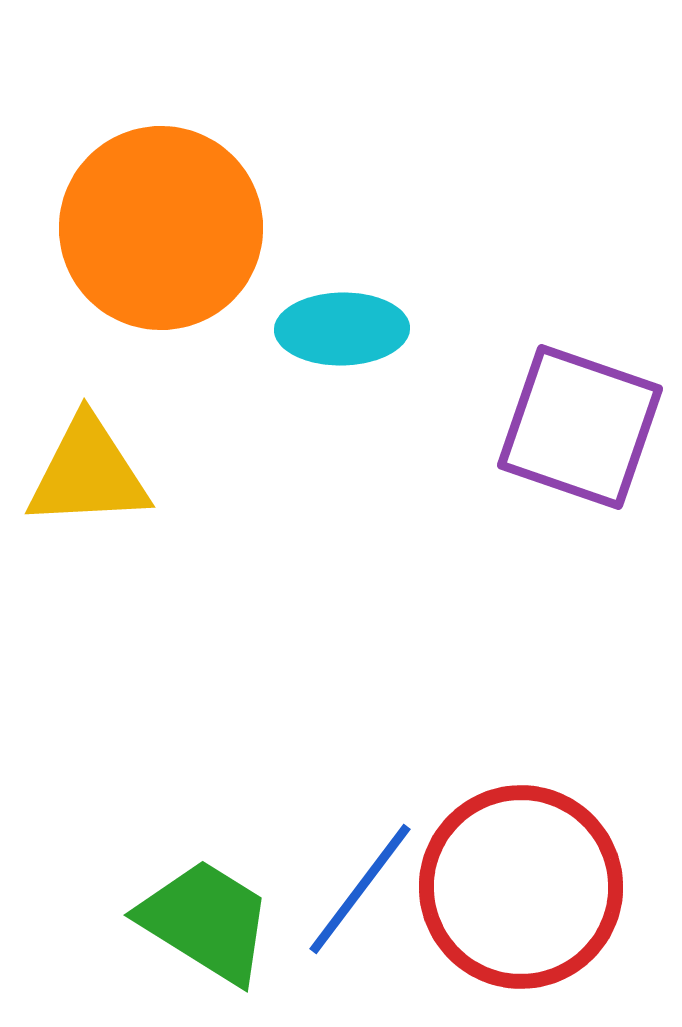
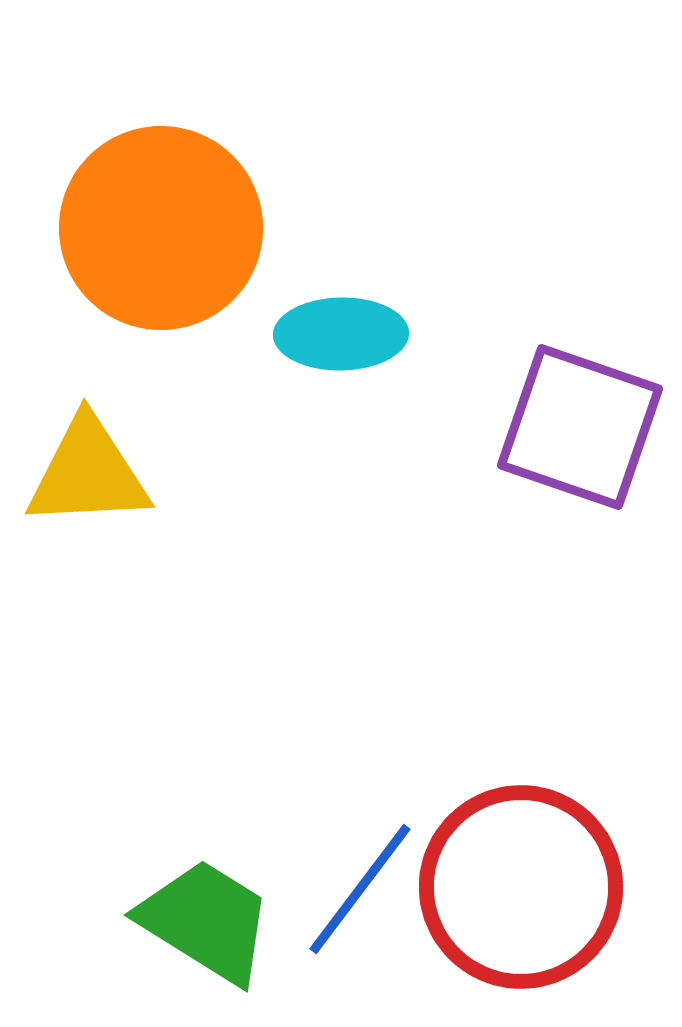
cyan ellipse: moved 1 px left, 5 px down
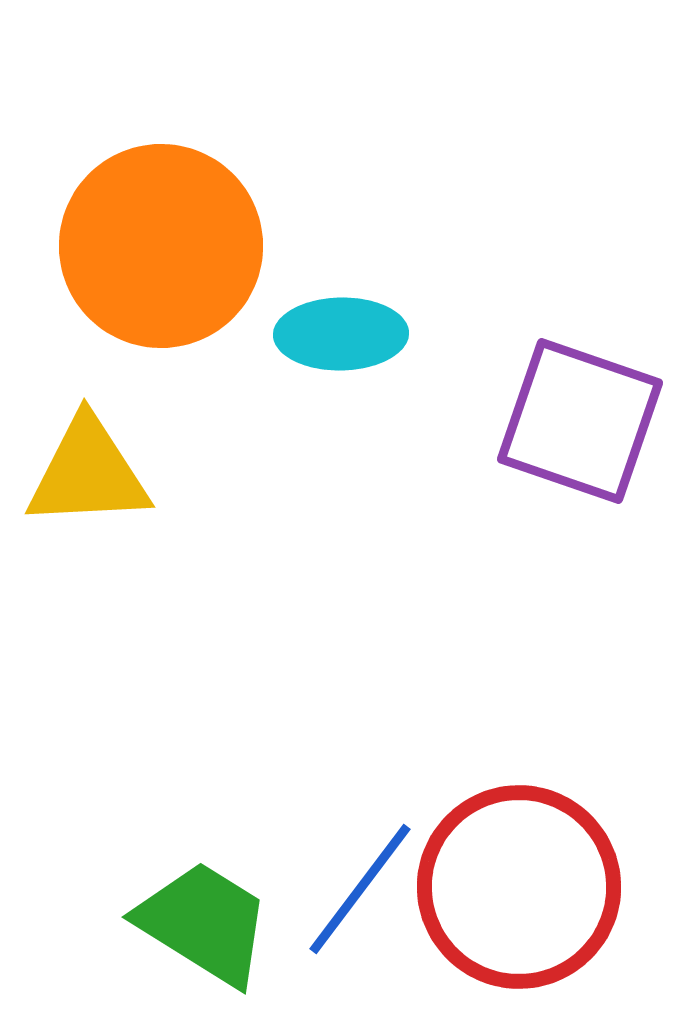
orange circle: moved 18 px down
purple square: moved 6 px up
red circle: moved 2 px left
green trapezoid: moved 2 px left, 2 px down
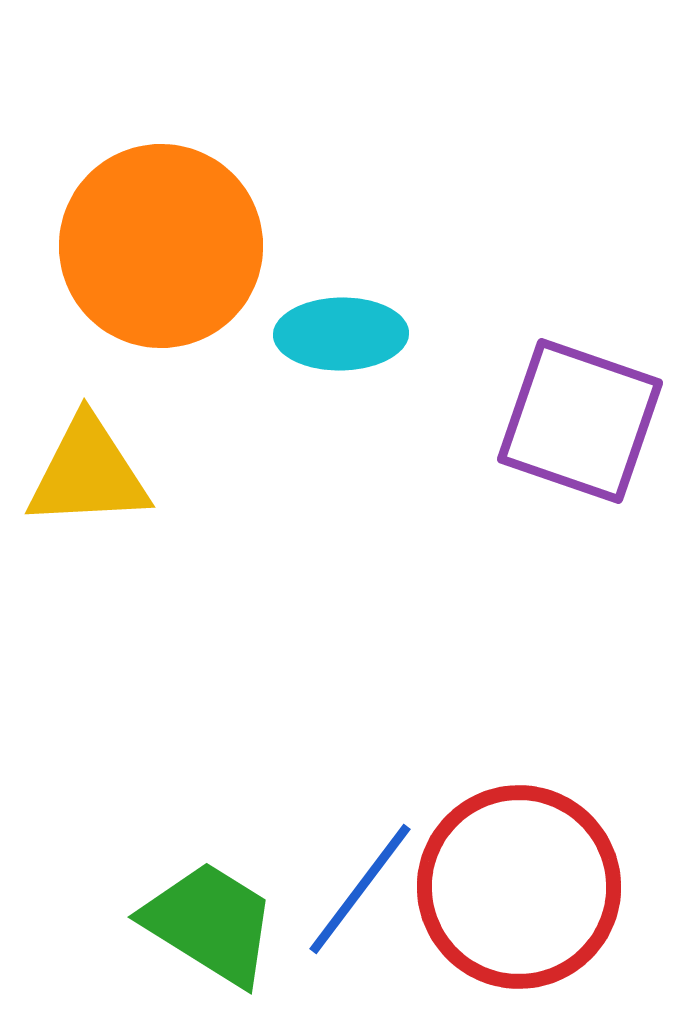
green trapezoid: moved 6 px right
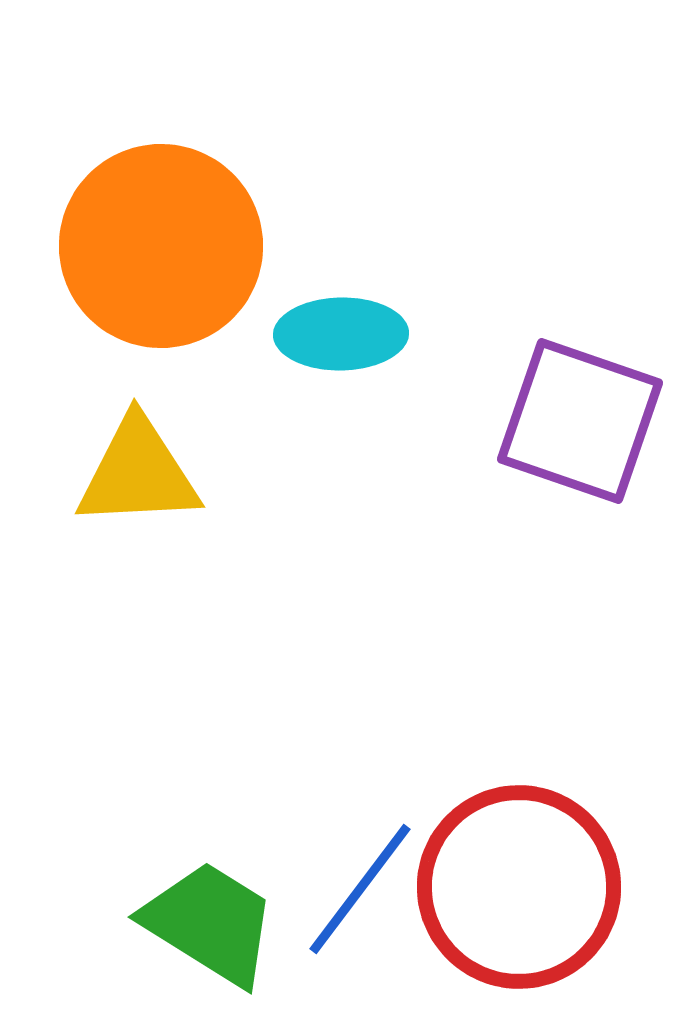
yellow triangle: moved 50 px right
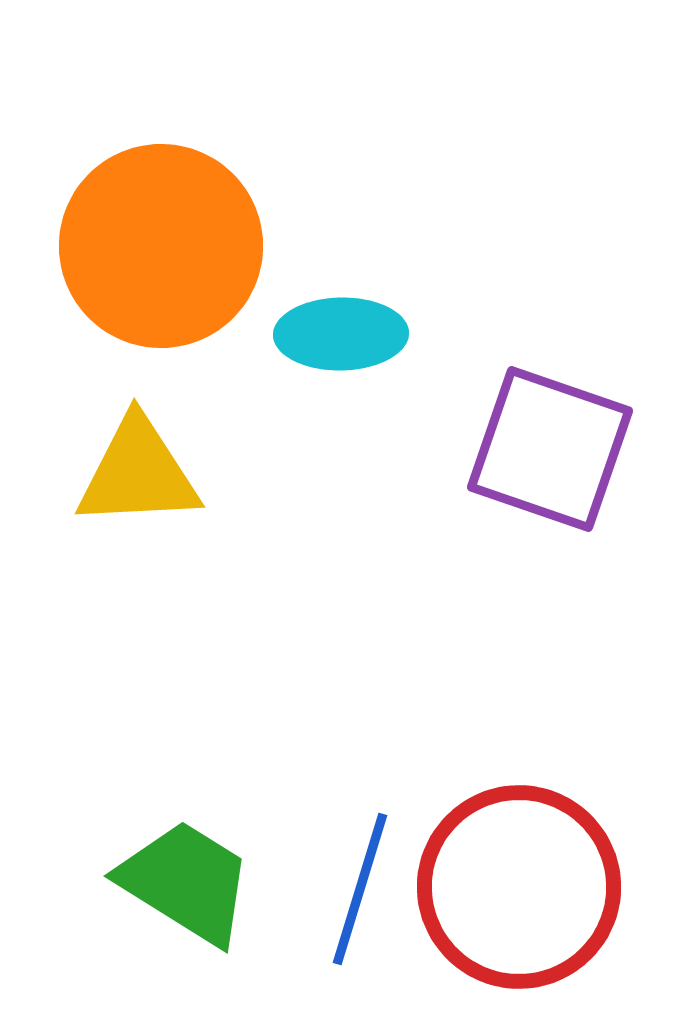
purple square: moved 30 px left, 28 px down
blue line: rotated 20 degrees counterclockwise
green trapezoid: moved 24 px left, 41 px up
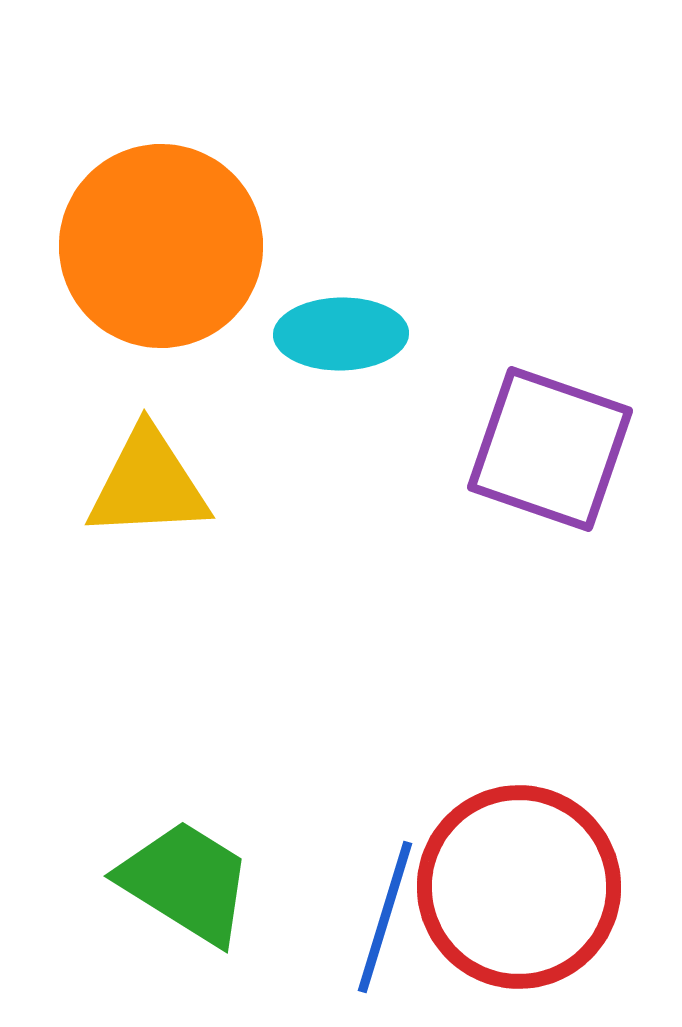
yellow triangle: moved 10 px right, 11 px down
blue line: moved 25 px right, 28 px down
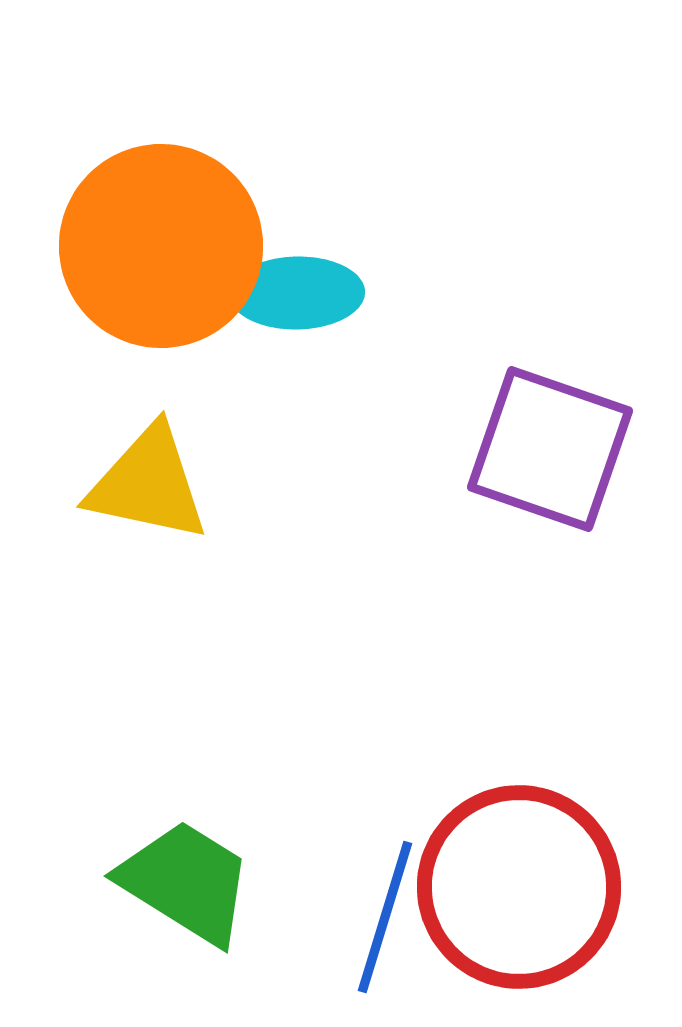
cyan ellipse: moved 44 px left, 41 px up
yellow triangle: rotated 15 degrees clockwise
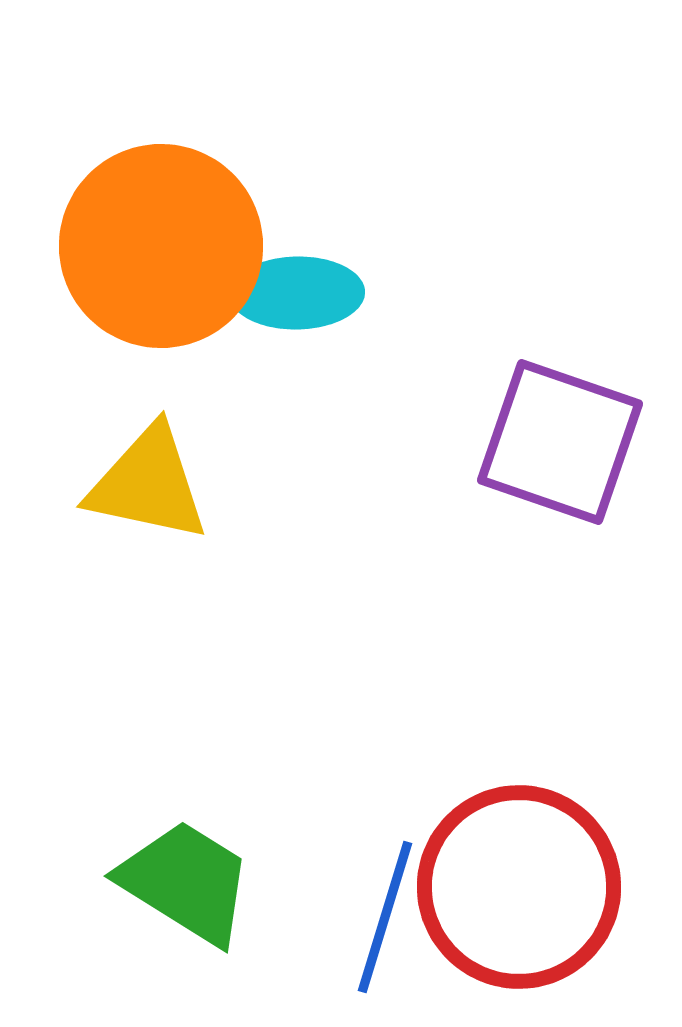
purple square: moved 10 px right, 7 px up
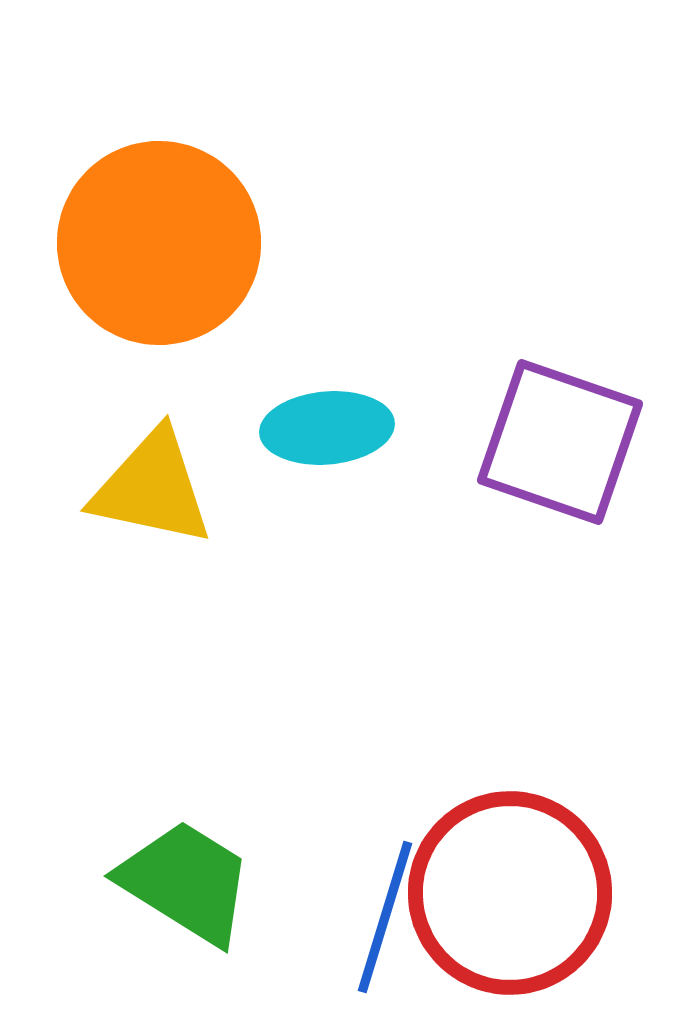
orange circle: moved 2 px left, 3 px up
cyan ellipse: moved 30 px right, 135 px down; rotated 4 degrees counterclockwise
yellow triangle: moved 4 px right, 4 px down
red circle: moved 9 px left, 6 px down
